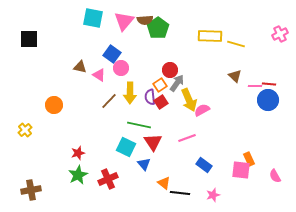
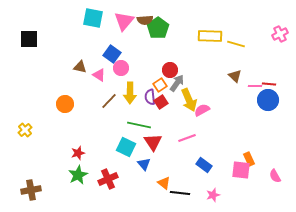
orange circle at (54, 105): moved 11 px right, 1 px up
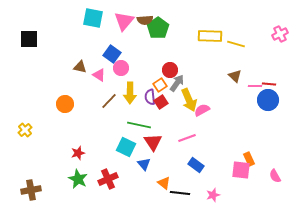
blue rectangle at (204, 165): moved 8 px left
green star at (78, 175): moved 4 px down; rotated 18 degrees counterclockwise
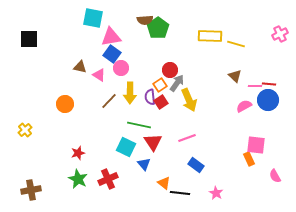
pink triangle at (124, 21): moved 13 px left, 16 px down; rotated 40 degrees clockwise
pink semicircle at (202, 110): moved 42 px right, 4 px up
pink square at (241, 170): moved 15 px right, 25 px up
pink star at (213, 195): moved 3 px right, 2 px up; rotated 24 degrees counterclockwise
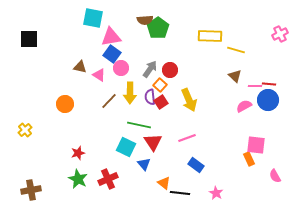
yellow line at (236, 44): moved 6 px down
gray arrow at (177, 83): moved 27 px left, 14 px up
orange square at (160, 85): rotated 16 degrees counterclockwise
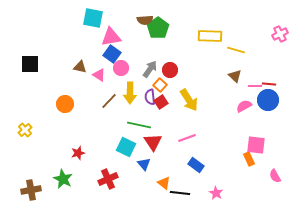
black square at (29, 39): moved 1 px right, 25 px down
yellow arrow at (189, 100): rotated 10 degrees counterclockwise
green star at (78, 179): moved 15 px left
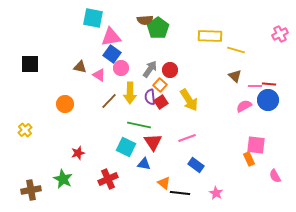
blue triangle at (144, 164): rotated 40 degrees counterclockwise
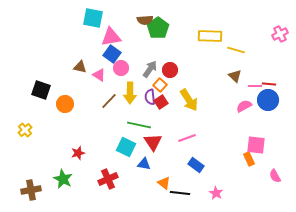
black square at (30, 64): moved 11 px right, 26 px down; rotated 18 degrees clockwise
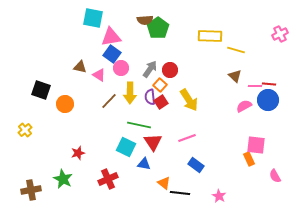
pink star at (216, 193): moved 3 px right, 3 px down
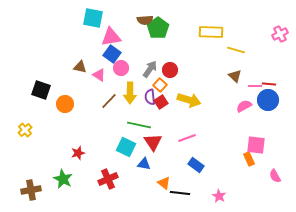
yellow rectangle at (210, 36): moved 1 px right, 4 px up
yellow arrow at (189, 100): rotated 40 degrees counterclockwise
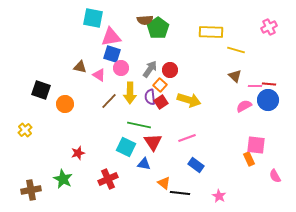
pink cross at (280, 34): moved 11 px left, 7 px up
blue square at (112, 54): rotated 18 degrees counterclockwise
